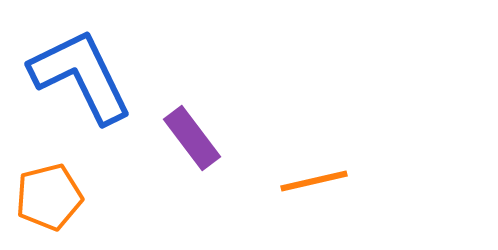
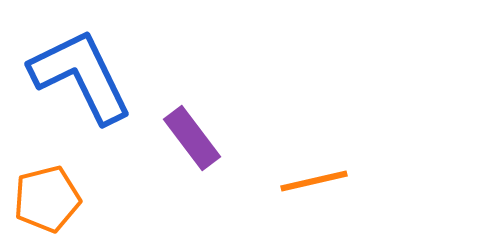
orange pentagon: moved 2 px left, 2 px down
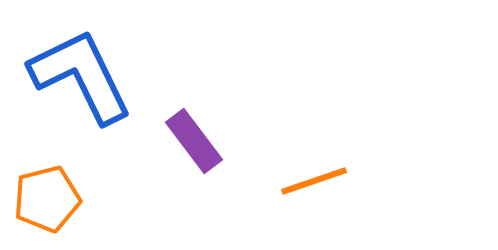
purple rectangle: moved 2 px right, 3 px down
orange line: rotated 6 degrees counterclockwise
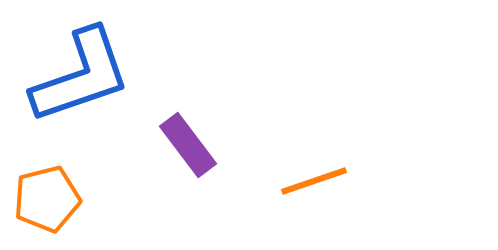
blue L-shape: rotated 97 degrees clockwise
purple rectangle: moved 6 px left, 4 px down
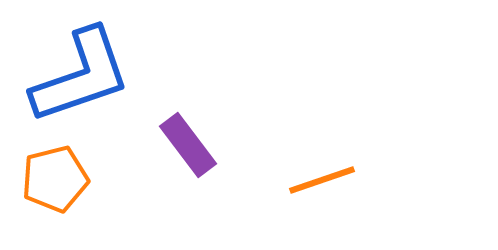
orange line: moved 8 px right, 1 px up
orange pentagon: moved 8 px right, 20 px up
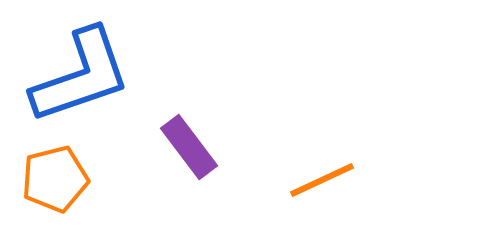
purple rectangle: moved 1 px right, 2 px down
orange line: rotated 6 degrees counterclockwise
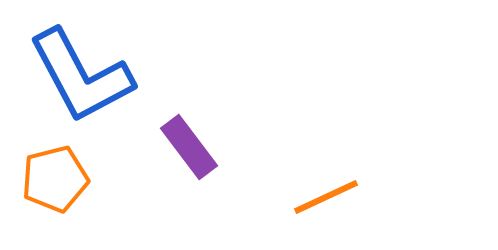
blue L-shape: rotated 81 degrees clockwise
orange line: moved 4 px right, 17 px down
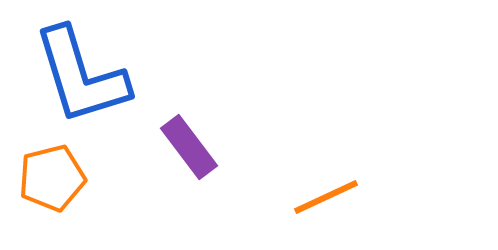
blue L-shape: rotated 11 degrees clockwise
orange pentagon: moved 3 px left, 1 px up
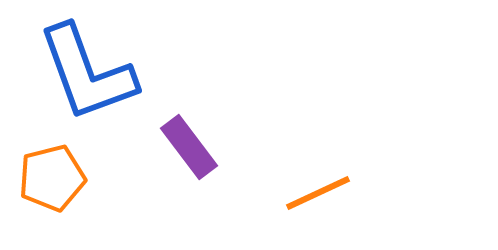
blue L-shape: moved 6 px right, 3 px up; rotated 3 degrees counterclockwise
orange line: moved 8 px left, 4 px up
